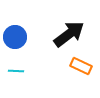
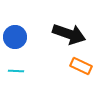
black arrow: rotated 56 degrees clockwise
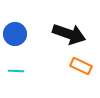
blue circle: moved 3 px up
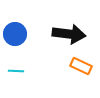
black arrow: rotated 12 degrees counterclockwise
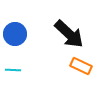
black arrow: rotated 36 degrees clockwise
cyan line: moved 3 px left, 1 px up
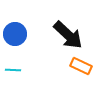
black arrow: moved 1 px left, 1 px down
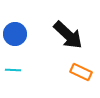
orange rectangle: moved 6 px down
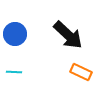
cyan line: moved 1 px right, 2 px down
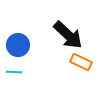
blue circle: moved 3 px right, 11 px down
orange rectangle: moved 10 px up
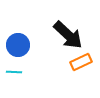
orange rectangle: rotated 50 degrees counterclockwise
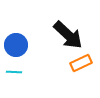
blue circle: moved 2 px left
orange rectangle: moved 1 px down
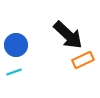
orange rectangle: moved 2 px right, 3 px up
cyan line: rotated 21 degrees counterclockwise
